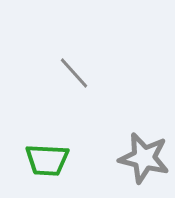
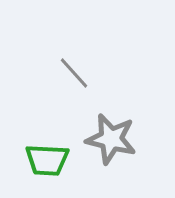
gray star: moved 33 px left, 19 px up
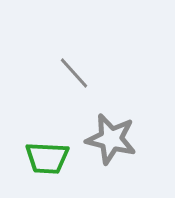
green trapezoid: moved 2 px up
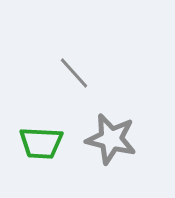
green trapezoid: moved 6 px left, 15 px up
